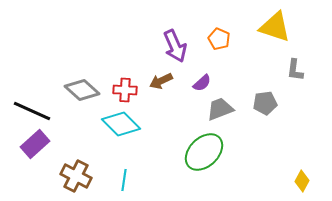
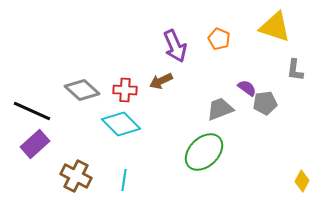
purple semicircle: moved 45 px right, 5 px down; rotated 102 degrees counterclockwise
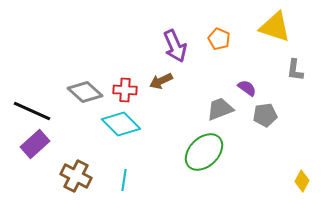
gray diamond: moved 3 px right, 2 px down
gray pentagon: moved 12 px down
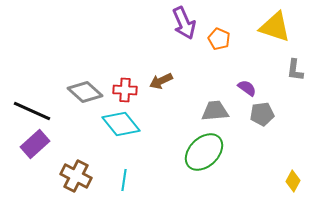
purple arrow: moved 9 px right, 23 px up
gray trapezoid: moved 5 px left, 2 px down; rotated 16 degrees clockwise
gray pentagon: moved 3 px left, 1 px up
cyan diamond: rotated 6 degrees clockwise
yellow diamond: moved 9 px left
